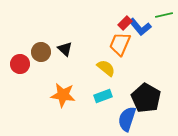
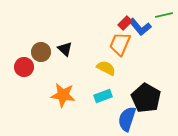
red circle: moved 4 px right, 3 px down
yellow semicircle: rotated 12 degrees counterclockwise
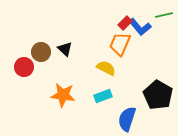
black pentagon: moved 12 px right, 3 px up
